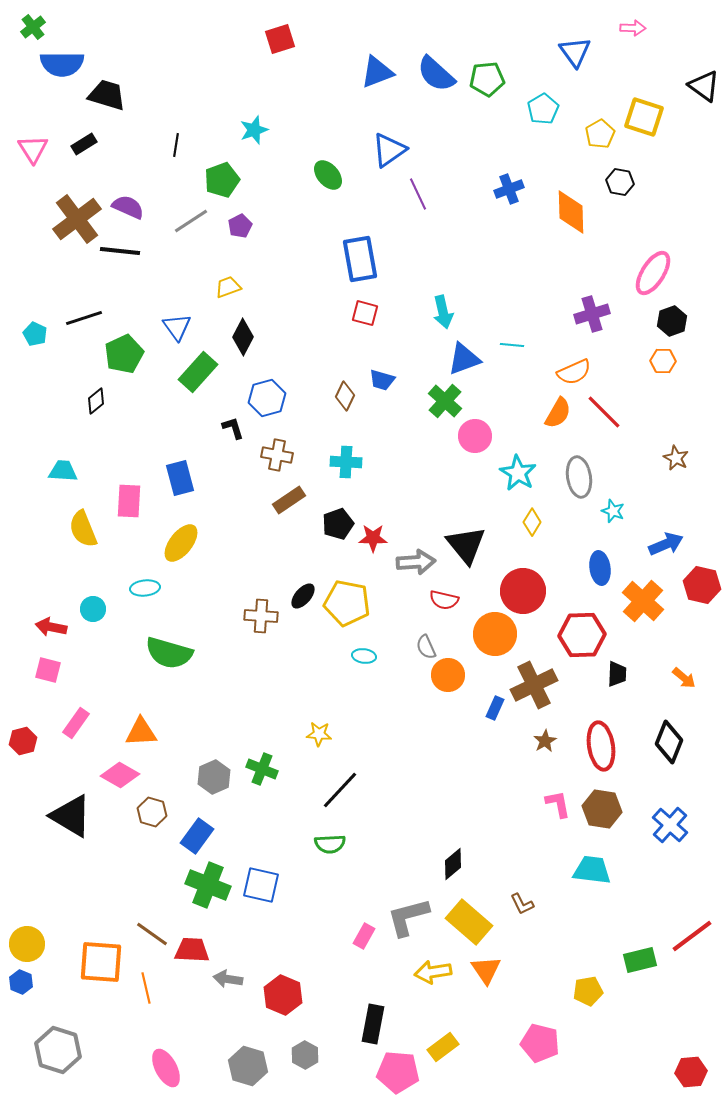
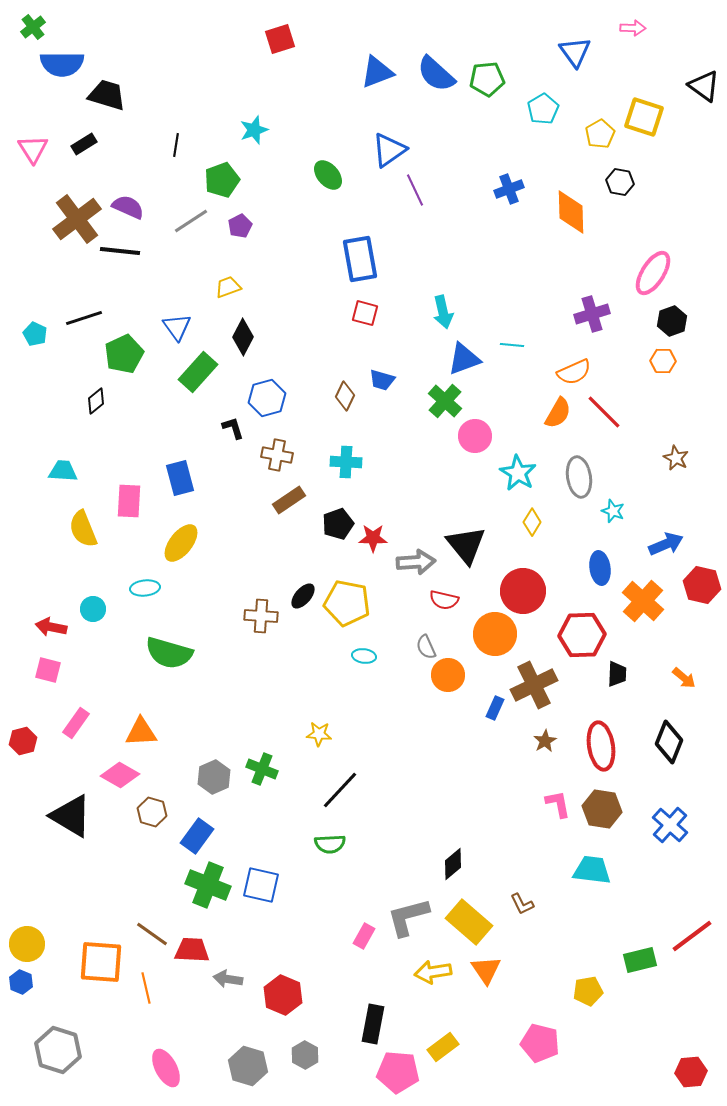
purple line at (418, 194): moved 3 px left, 4 px up
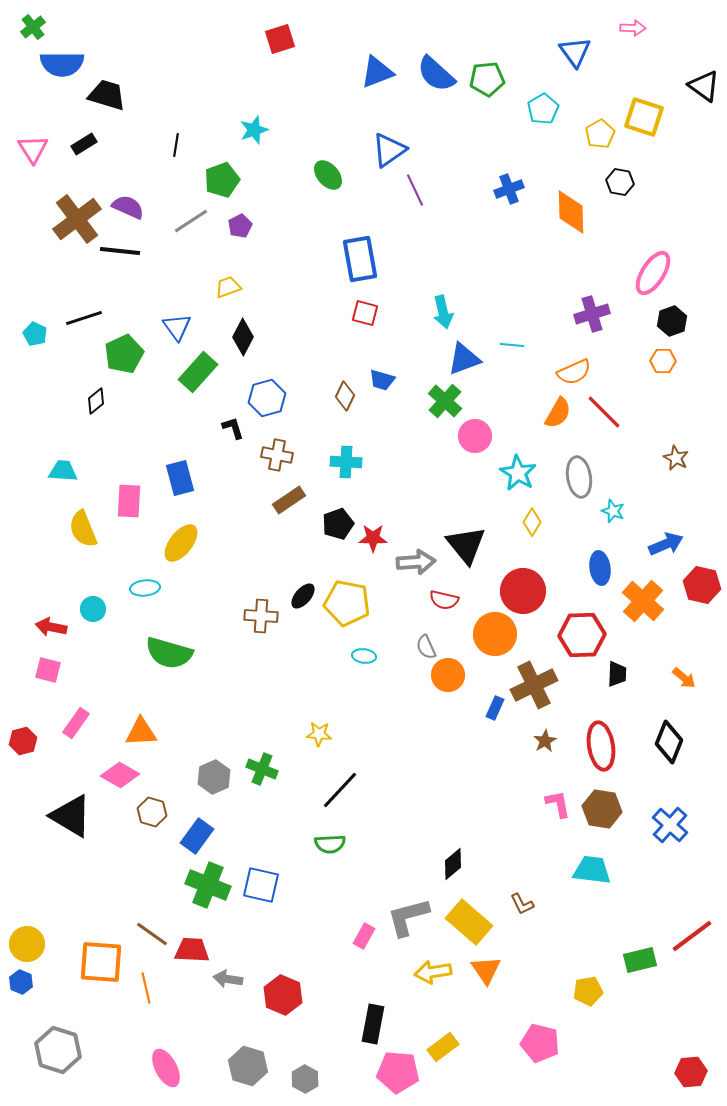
gray hexagon at (305, 1055): moved 24 px down
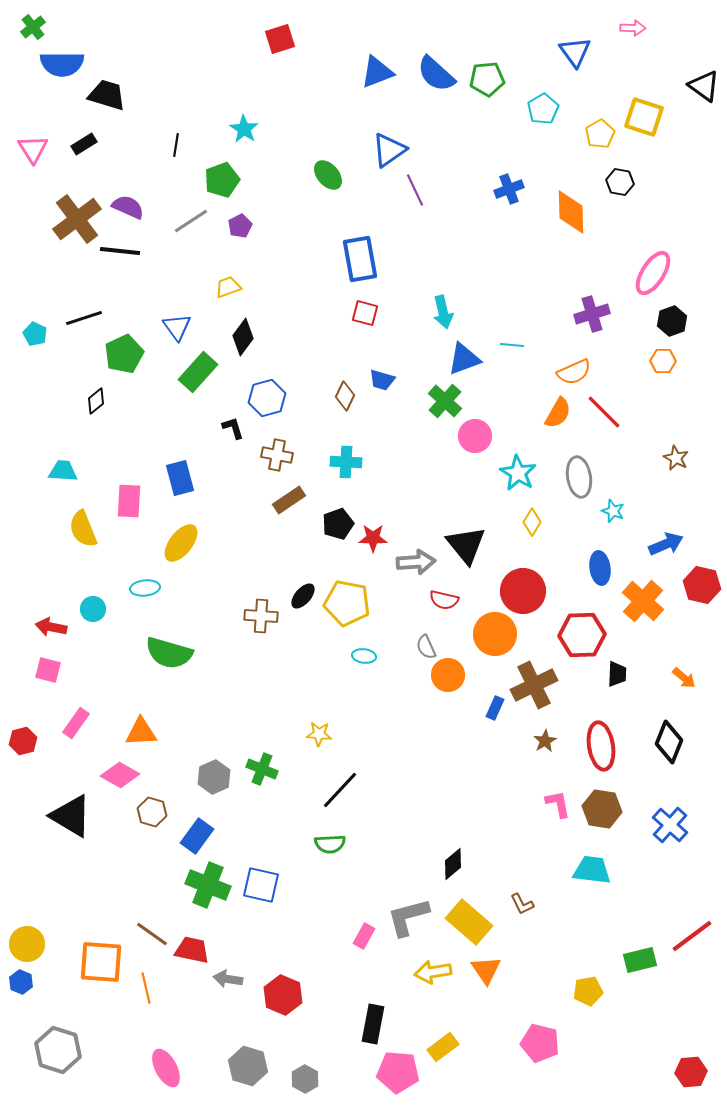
cyan star at (254, 130): moved 10 px left, 1 px up; rotated 20 degrees counterclockwise
black diamond at (243, 337): rotated 9 degrees clockwise
red trapezoid at (192, 950): rotated 9 degrees clockwise
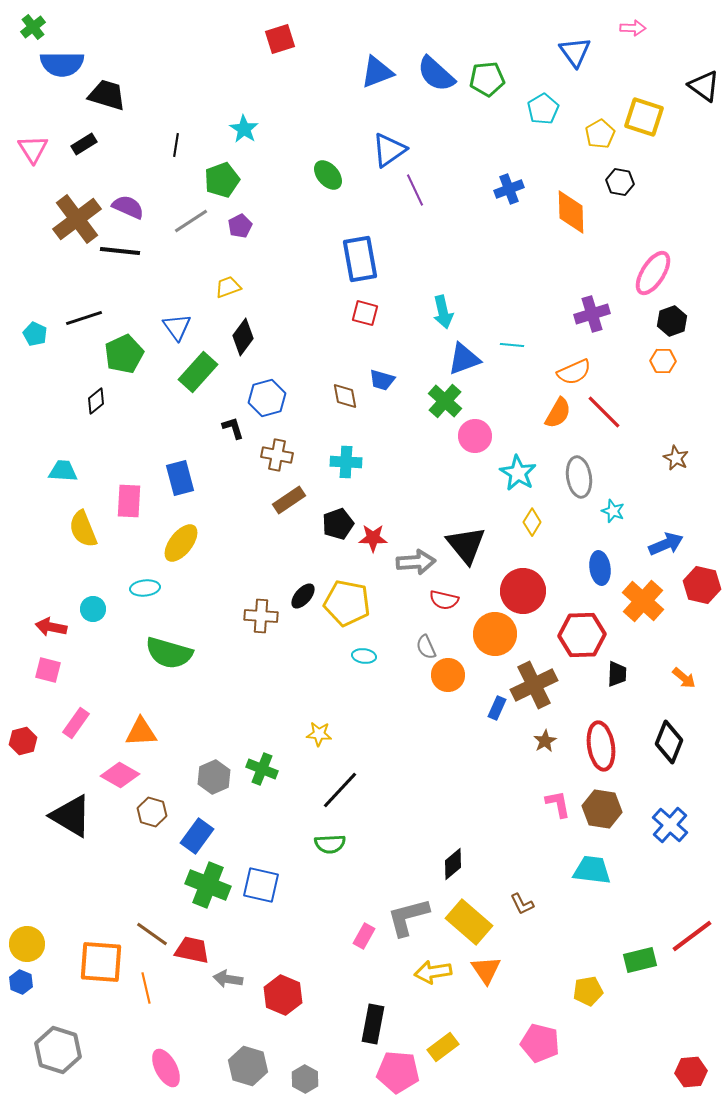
brown diamond at (345, 396): rotated 36 degrees counterclockwise
blue rectangle at (495, 708): moved 2 px right
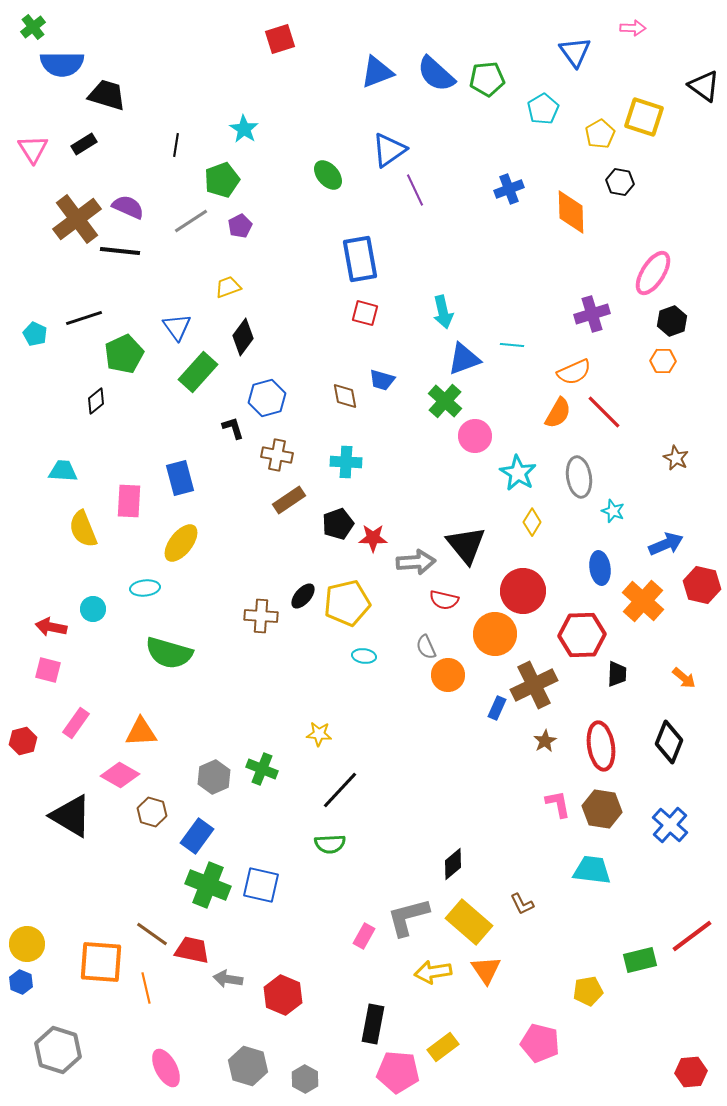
yellow pentagon at (347, 603): rotated 24 degrees counterclockwise
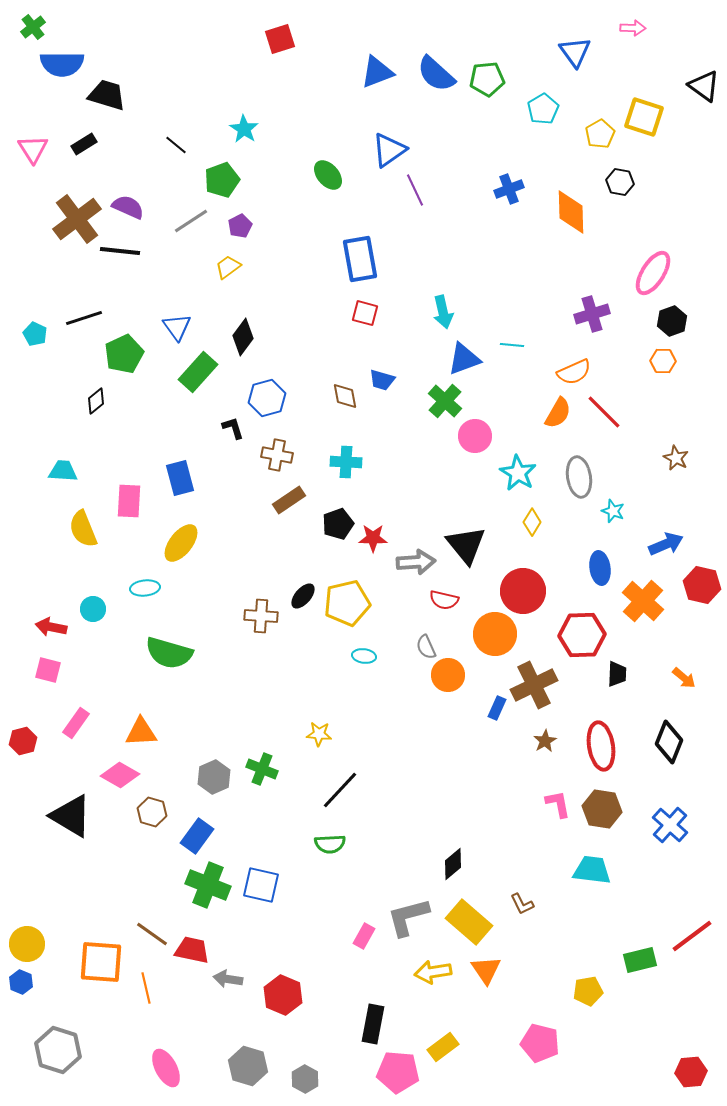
black line at (176, 145): rotated 60 degrees counterclockwise
yellow trapezoid at (228, 287): moved 20 px up; rotated 16 degrees counterclockwise
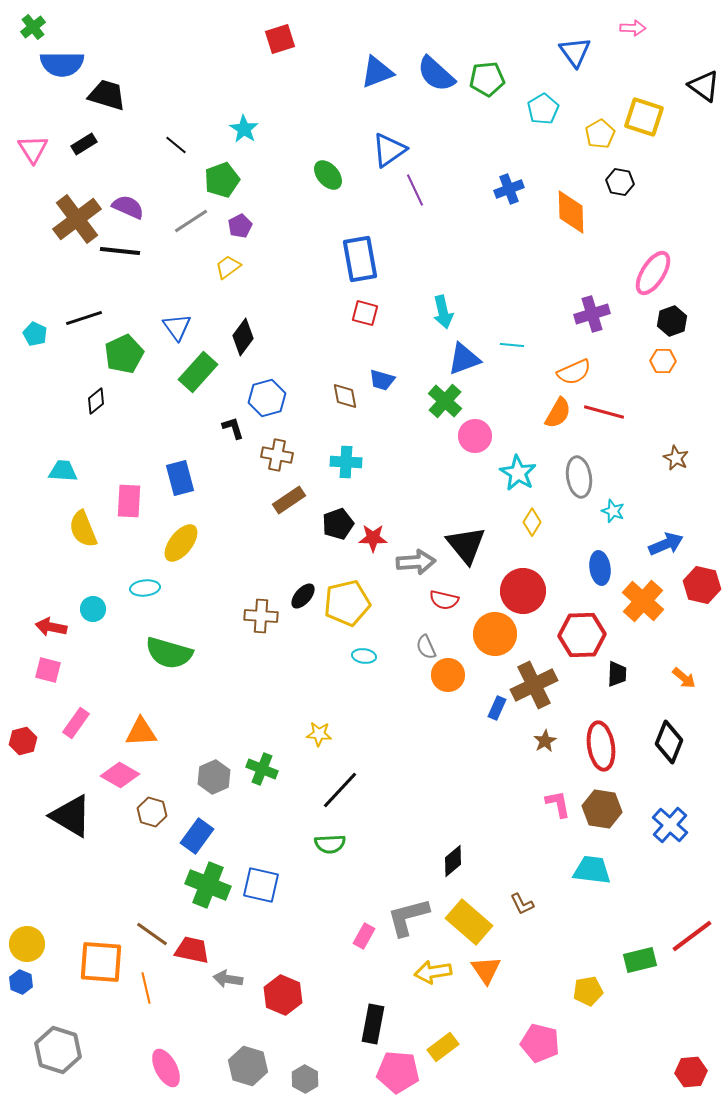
red line at (604, 412): rotated 30 degrees counterclockwise
black diamond at (453, 864): moved 3 px up
